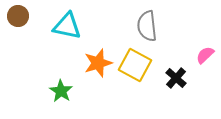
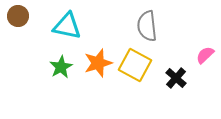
green star: moved 24 px up; rotated 10 degrees clockwise
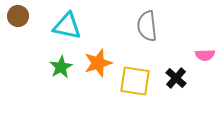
pink semicircle: rotated 138 degrees counterclockwise
yellow square: moved 16 px down; rotated 20 degrees counterclockwise
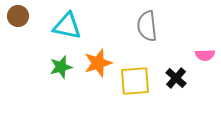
green star: rotated 15 degrees clockwise
yellow square: rotated 12 degrees counterclockwise
